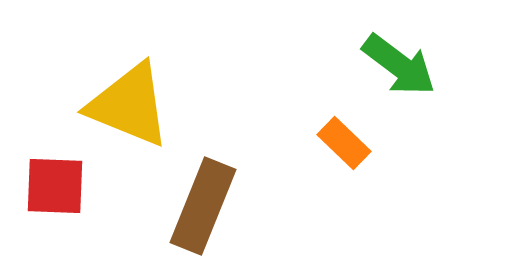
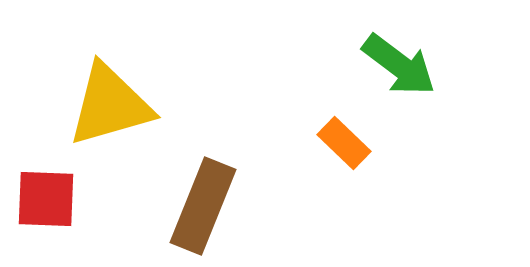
yellow triangle: moved 19 px left; rotated 38 degrees counterclockwise
red square: moved 9 px left, 13 px down
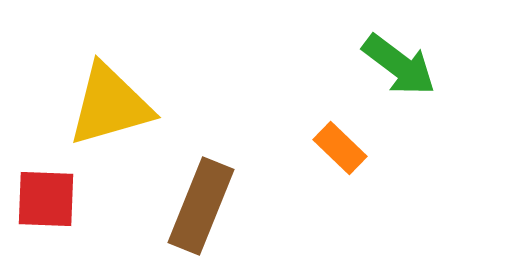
orange rectangle: moved 4 px left, 5 px down
brown rectangle: moved 2 px left
